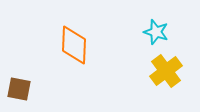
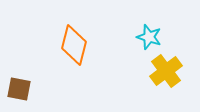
cyan star: moved 7 px left, 5 px down
orange diamond: rotated 12 degrees clockwise
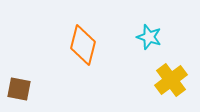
orange diamond: moved 9 px right
yellow cross: moved 5 px right, 9 px down
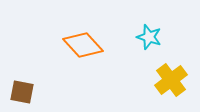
orange diamond: rotated 57 degrees counterclockwise
brown square: moved 3 px right, 3 px down
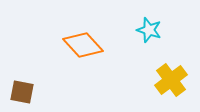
cyan star: moved 7 px up
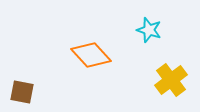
orange diamond: moved 8 px right, 10 px down
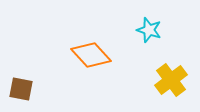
brown square: moved 1 px left, 3 px up
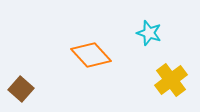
cyan star: moved 3 px down
brown square: rotated 30 degrees clockwise
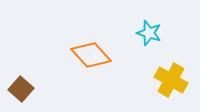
yellow cross: rotated 24 degrees counterclockwise
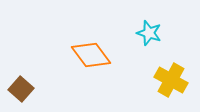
orange diamond: rotated 6 degrees clockwise
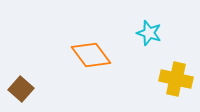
yellow cross: moved 5 px right, 1 px up; rotated 16 degrees counterclockwise
